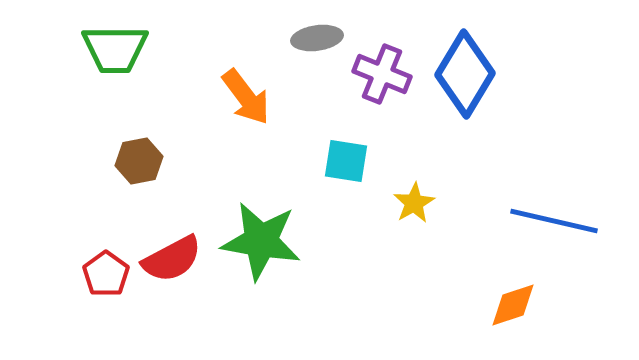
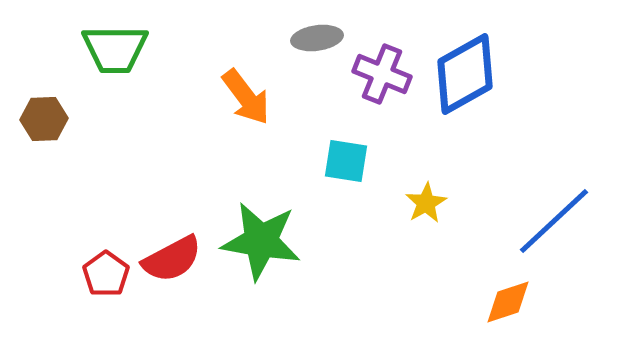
blue diamond: rotated 30 degrees clockwise
brown hexagon: moved 95 px left, 42 px up; rotated 9 degrees clockwise
yellow star: moved 12 px right
blue line: rotated 56 degrees counterclockwise
orange diamond: moved 5 px left, 3 px up
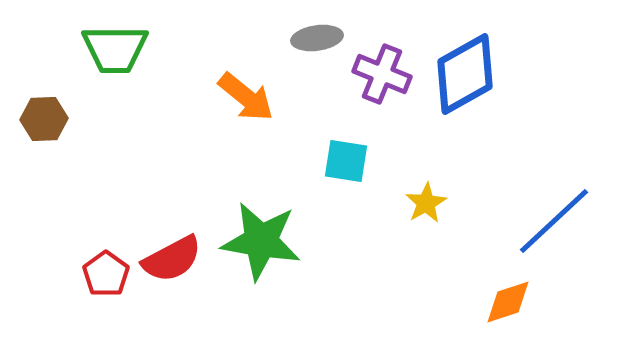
orange arrow: rotated 14 degrees counterclockwise
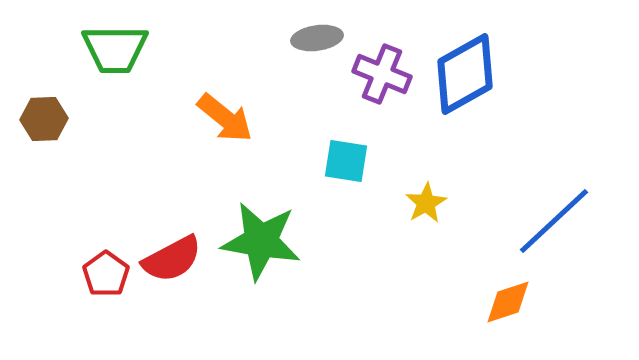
orange arrow: moved 21 px left, 21 px down
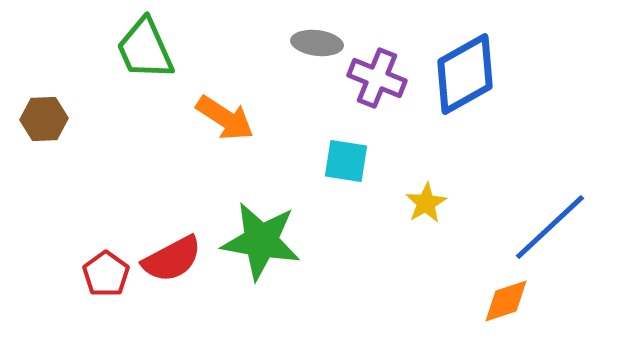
gray ellipse: moved 5 px down; rotated 15 degrees clockwise
green trapezoid: moved 30 px right; rotated 66 degrees clockwise
purple cross: moved 5 px left, 4 px down
orange arrow: rotated 6 degrees counterclockwise
blue line: moved 4 px left, 6 px down
orange diamond: moved 2 px left, 1 px up
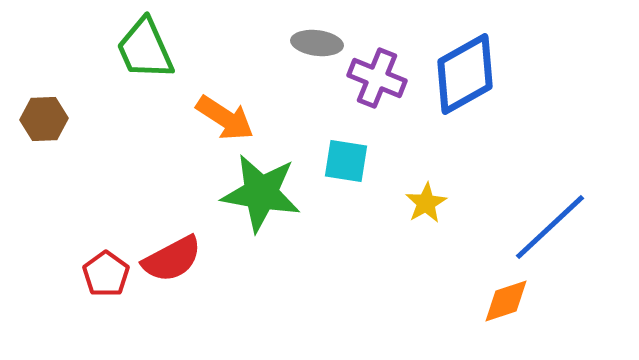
green star: moved 48 px up
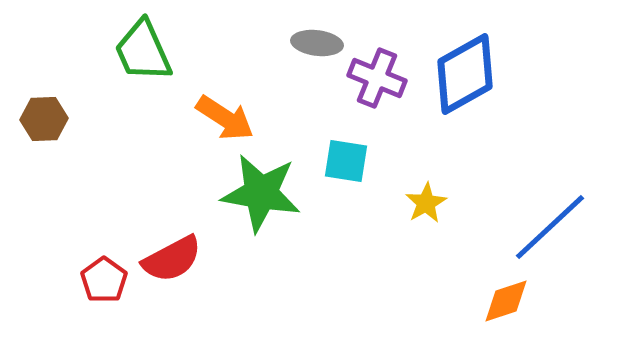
green trapezoid: moved 2 px left, 2 px down
red pentagon: moved 2 px left, 6 px down
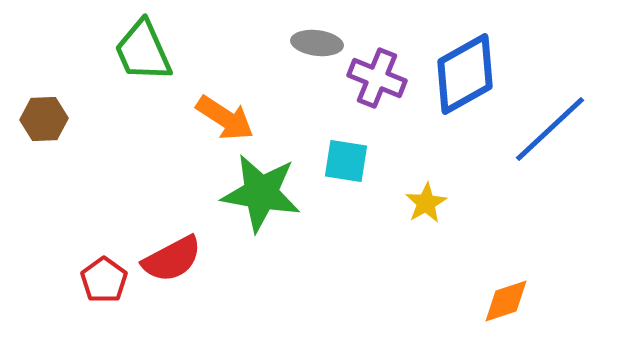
blue line: moved 98 px up
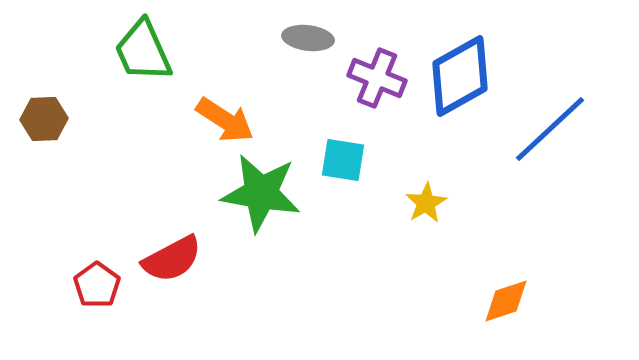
gray ellipse: moved 9 px left, 5 px up
blue diamond: moved 5 px left, 2 px down
orange arrow: moved 2 px down
cyan square: moved 3 px left, 1 px up
red pentagon: moved 7 px left, 5 px down
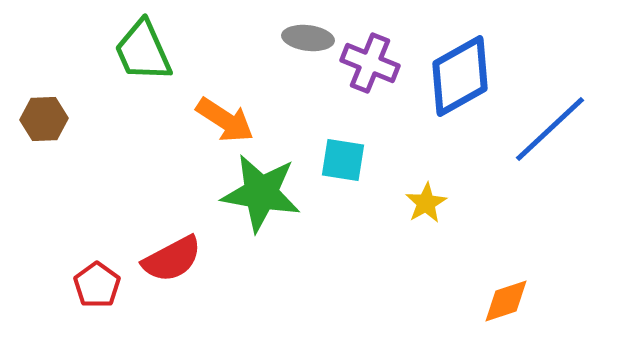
purple cross: moved 7 px left, 15 px up
